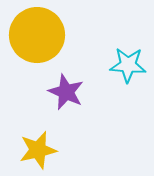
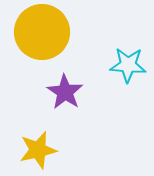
yellow circle: moved 5 px right, 3 px up
purple star: moved 1 px left; rotated 9 degrees clockwise
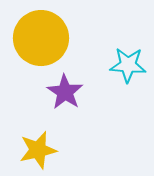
yellow circle: moved 1 px left, 6 px down
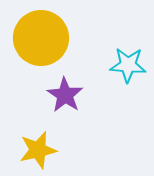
purple star: moved 3 px down
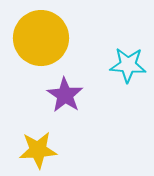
yellow star: rotated 9 degrees clockwise
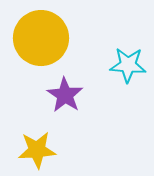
yellow star: moved 1 px left
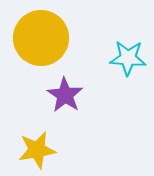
cyan star: moved 7 px up
yellow star: rotated 6 degrees counterclockwise
